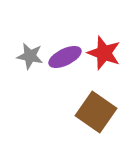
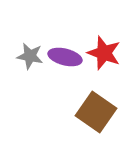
purple ellipse: rotated 40 degrees clockwise
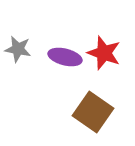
gray star: moved 12 px left, 7 px up
brown square: moved 3 px left
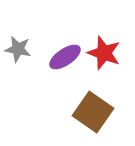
purple ellipse: rotated 48 degrees counterclockwise
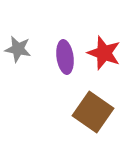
purple ellipse: rotated 64 degrees counterclockwise
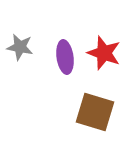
gray star: moved 2 px right, 2 px up
brown square: moved 2 px right; rotated 18 degrees counterclockwise
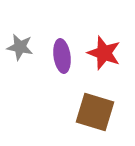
purple ellipse: moved 3 px left, 1 px up
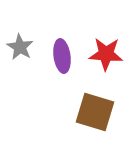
gray star: rotated 20 degrees clockwise
red star: moved 2 px right, 1 px down; rotated 16 degrees counterclockwise
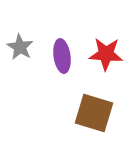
brown square: moved 1 px left, 1 px down
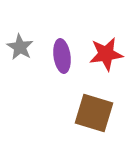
red star: rotated 12 degrees counterclockwise
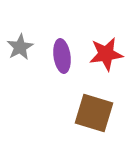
gray star: rotated 12 degrees clockwise
